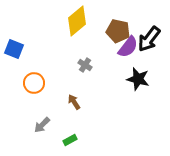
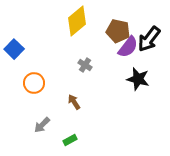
blue square: rotated 24 degrees clockwise
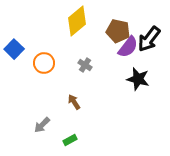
orange circle: moved 10 px right, 20 px up
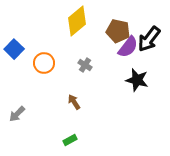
black star: moved 1 px left, 1 px down
gray arrow: moved 25 px left, 11 px up
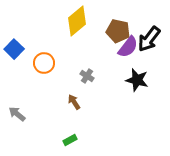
gray cross: moved 2 px right, 11 px down
gray arrow: rotated 84 degrees clockwise
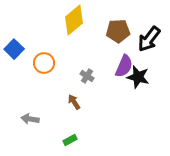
yellow diamond: moved 3 px left, 1 px up
brown pentagon: rotated 15 degrees counterclockwise
purple semicircle: moved 4 px left, 19 px down; rotated 15 degrees counterclockwise
black star: moved 1 px right, 3 px up
gray arrow: moved 13 px right, 5 px down; rotated 30 degrees counterclockwise
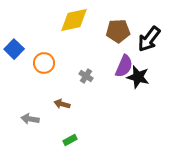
yellow diamond: rotated 28 degrees clockwise
gray cross: moved 1 px left
brown arrow: moved 12 px left, 2 px down; rotated 42 degrees counterclockwise
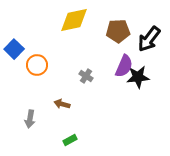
orange circle: moved 7 px left, 2 px down
black star: rotated 20 degrees counterclockwise
gray arrow: rotated 90 degrees counterclockwise
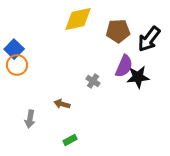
yellow diamond: moved 4 px right, 1 px up
orange circle: moved 20 px left
gray cross: moved 7 px right, 5 px down
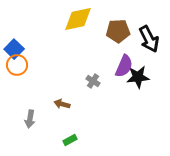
black arrow: rotated 64 degrees counterclockwise
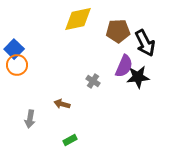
black arrow: moved 4 px left, 4 px down
